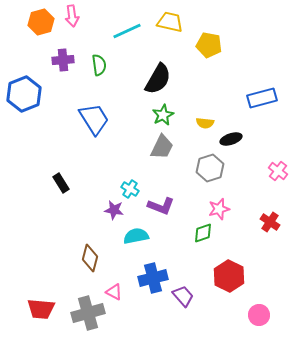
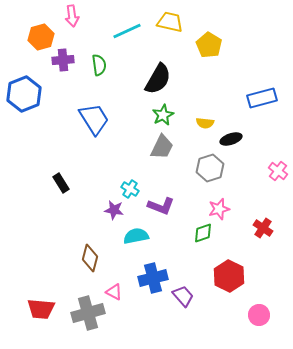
orange hexagon: moved 15 px down
yellow pentagon: rotated 20 degrees clockwise
red cross: moved 7 px left, 6 px down
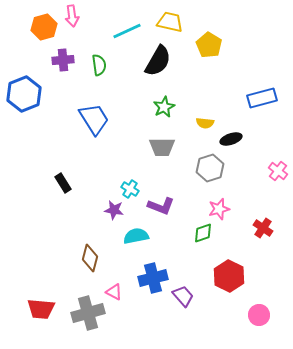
orange hexagon: moved 3 px right, 10 px up
black semicircle: moved 18 px up
green star: moved 1 px right, 8 px up
gray trapezoid: rotated 64 degrees clockwise
black rectangle: moved 2 px right
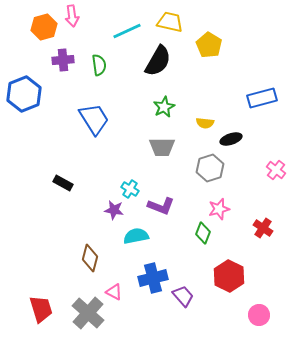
pink cross: moved 2 px left, 1 px up
black rectangle: rotated 30 degrees counterclockwise
green diamond: rotated 50 degrees counterclockwise
red trapezoid: rotated 112 degrees counterclockwise
gray cross: rotated 32 degrees counterclockwise
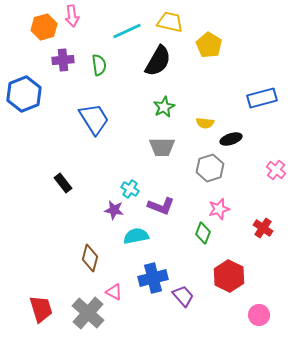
black rectangle: rotated 24 degrees clockwise
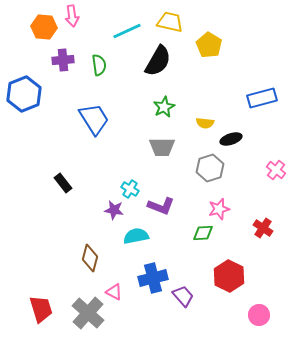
orange hexagon: rotated 20 degrees clockwise
green diamond: rotated 65 degrees clockwise
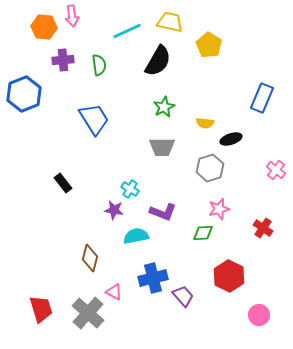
blue rectangle: rotated 52 degrees counterclockwise
purple L-shape: moved 2 px right, 6 px down
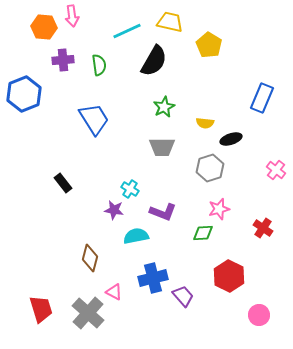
black semicircle: moved 4 px left
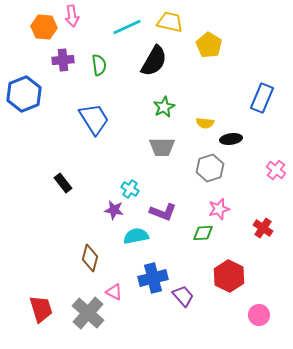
cyan line: moved 4 px up
black ellipse: rotated 10 degrees clockwise
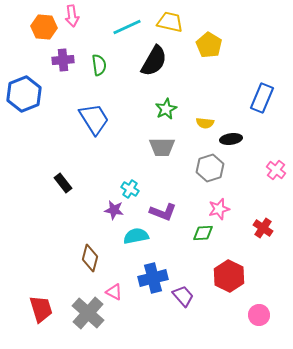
green star: moved 2 px right, 2 px down
